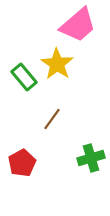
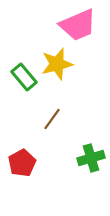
pink trapezoid: rotated 18 degrees clockwise
yellow star: rotated 24 degrees clockwise
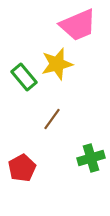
red pentagon: moved 5 px down
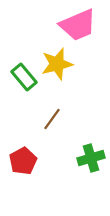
red pentagon: moved 1 px right, 7 px up
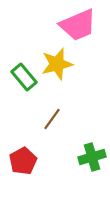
green cross: moved 1 px right, 1 px up
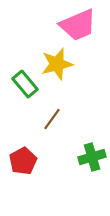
green rectangle: moved 1 px right, 7 px down
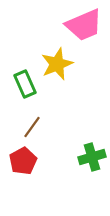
pink trapezoid: moved 6 px right
yellow star: rotated 8 degrees counterclockwise
green rectangle: rotated 16 degrees clockwise
brown line: moved 20 px left, 8 px down
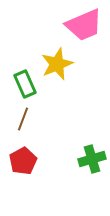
brown line: moved 9 px left, 8 px up; rotated 15 degrees counterclockwise
green cross: moved 2 px down
